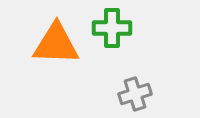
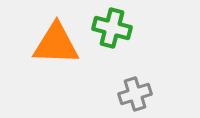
green cross: rotated 15 degrees clockwise
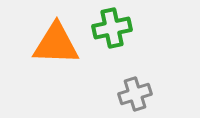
green cross: rotated 27 degrees counterclockwise
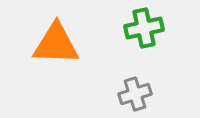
green cross: moved 32 px right
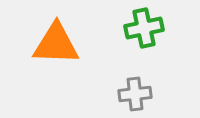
gray cross: rotated 12 degrees clockwise
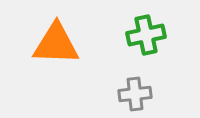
green cross: moved 2 px right, 7 px down
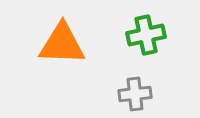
orange triangle: moved 6 px right
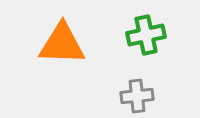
gray cross: moved 2 px right, 2 px down
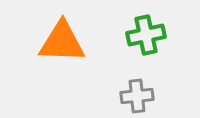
orange triangle: moved 2 px up
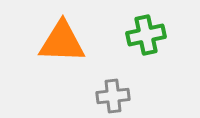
gray cross: moved 24 px left
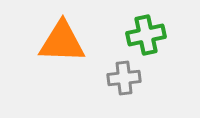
gray cross: moved 11 px right, 18 px up
